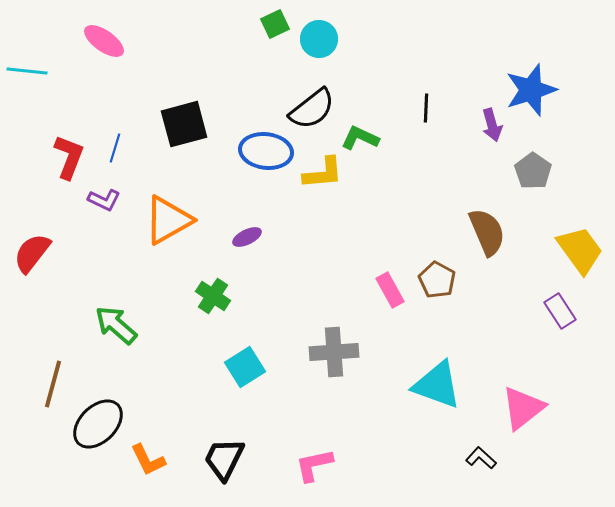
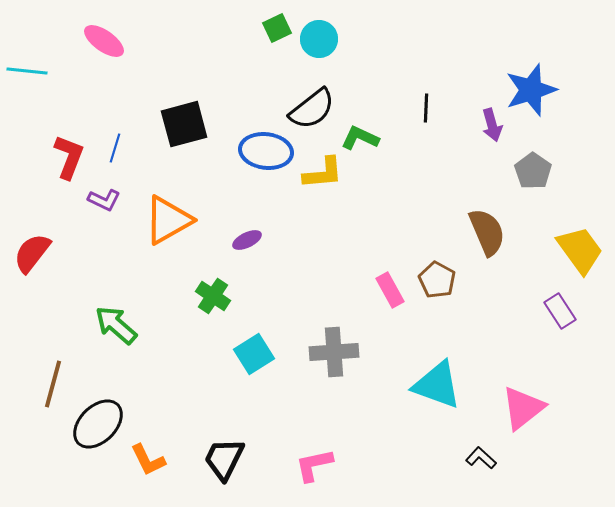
green square: moved 2 px right, 4 px down
purple ellipse: moved 3 px down
cyan square: moved 9 px right, 13 px up
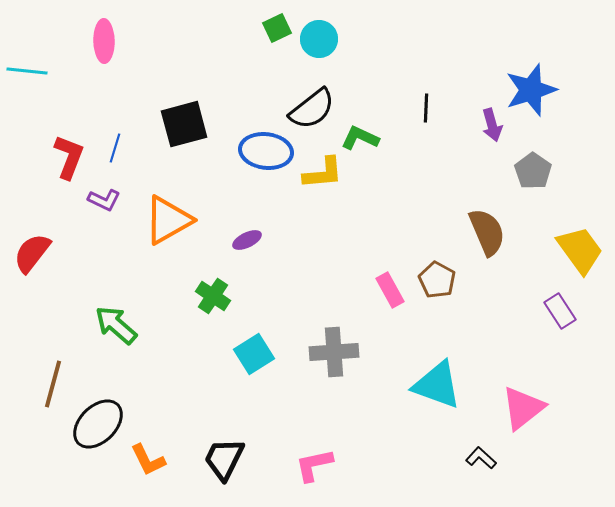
pink ellipse: rotated 54 degrees clockwise
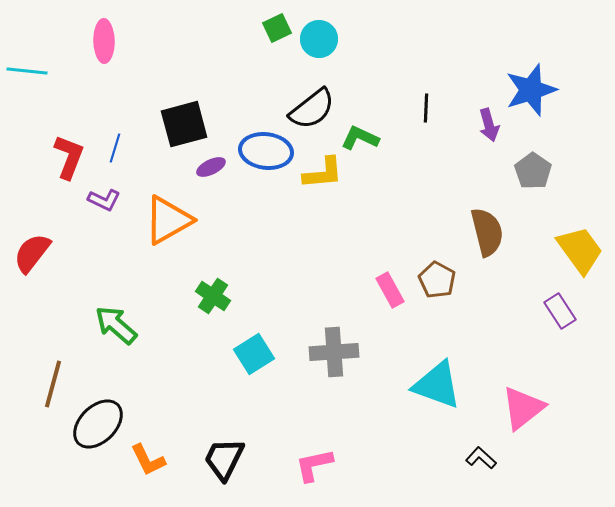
purple arrow: moved 3 px left
brown semicircle: rotated 9 degrees clockwise
purple ellipse: moved 36 px left, 73 px up
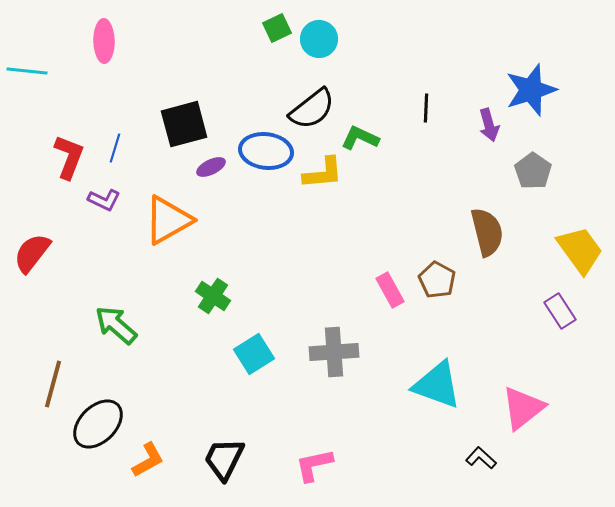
orange L-shape: rotated 93 degrees counterclockwise
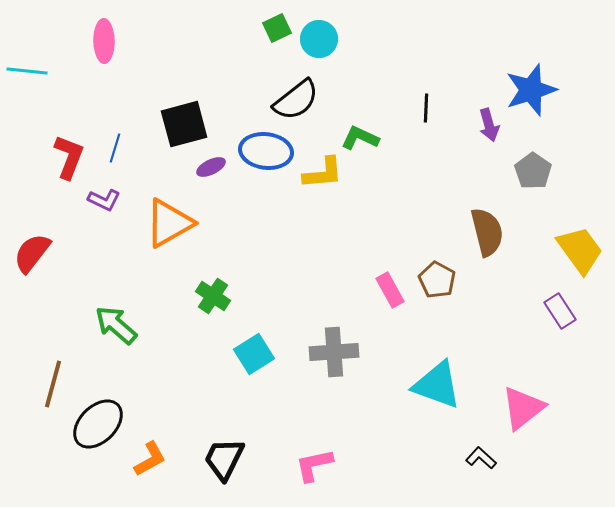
black semicircle: moved 16 px left, 9 px up
orange triangle: moved 1 px right, 3 px down
orange L-shape: moved 2 px right, 1 px up
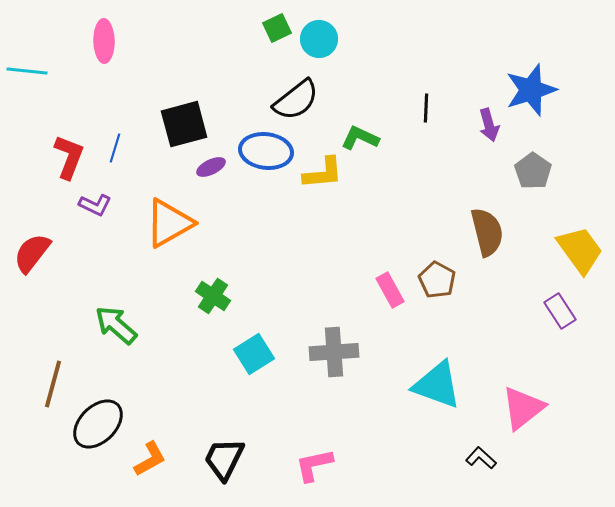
purple L-shape: moved 9 px left, 5 px down
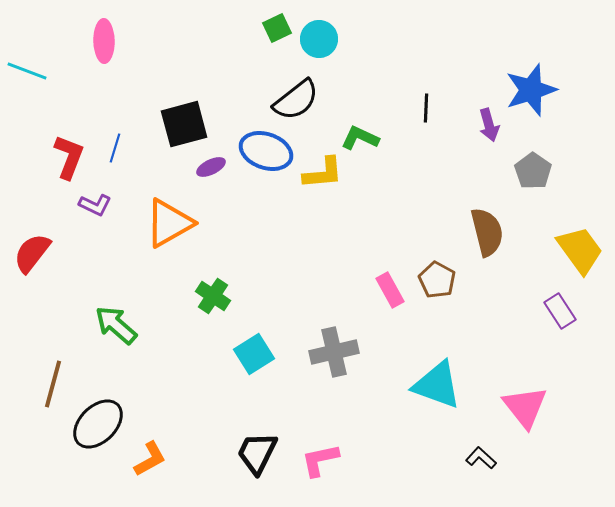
cyan line: rotated 15 degrees clockwise
blue ellipse: rotated 12 degrees clockwise
gray cross: rotated 9 degrees counterclockwise
pink triangle: moved 2 px right, 1 px up; rotated 30 degrees counterclockwise
black trapezoid: moved 33 px right, 6 px up
pink L-shape: moved 6 px right, 5 px up
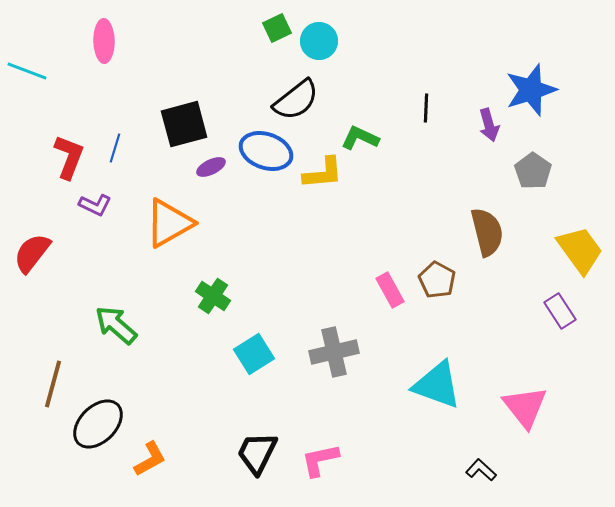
cyan circle: moved 2 px down
black L-shape: moved 12 px down
